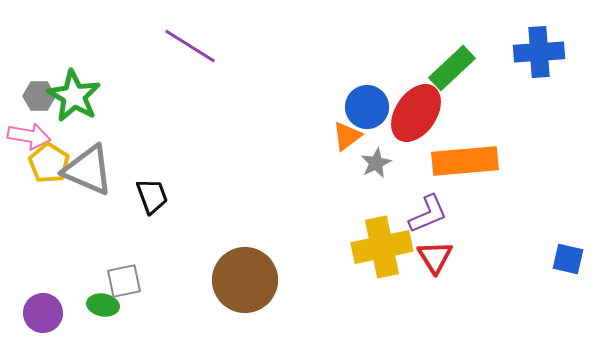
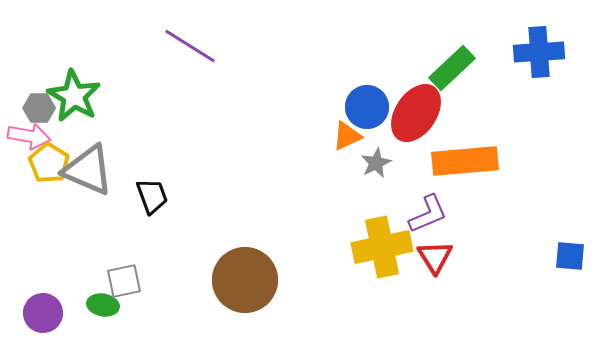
gray hexagon: moved 12 px down
orange triangle: rotated 12 degrees clockwise
blue square: moved 2 px right, 3 px up; rotated 8 degrees counterclockwise
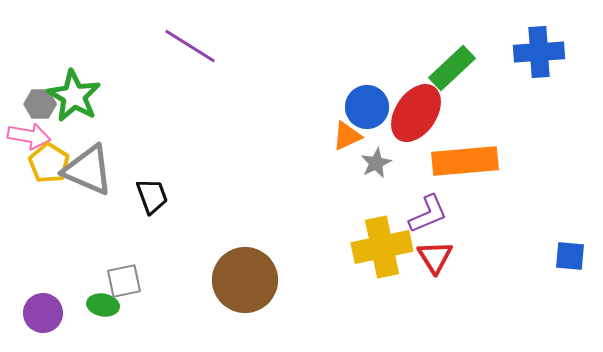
gray hexagon: moved 1 px right, 4 px up
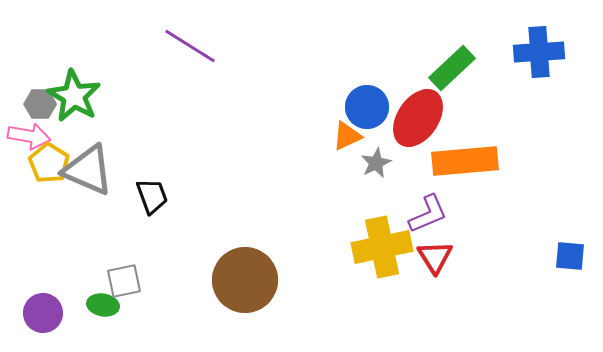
red ellipse: moved 2 px right, 5 px down
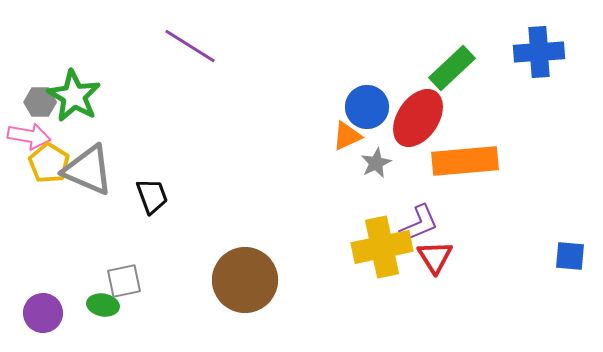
gray hexagon: moved 2 px up
purple L-shape: moved 9 px left, 10 px down
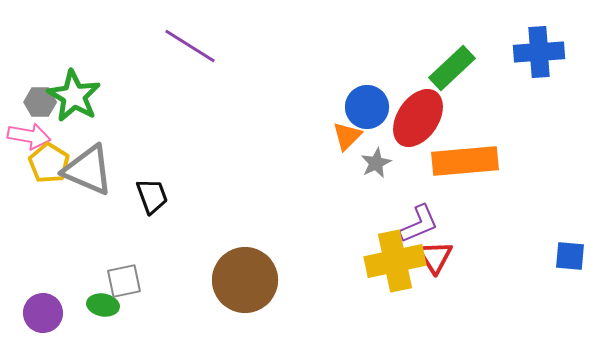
orange triangle: rotated 20 degrees counterclockwise
yellow cross: moved 13 px right, 14 px down
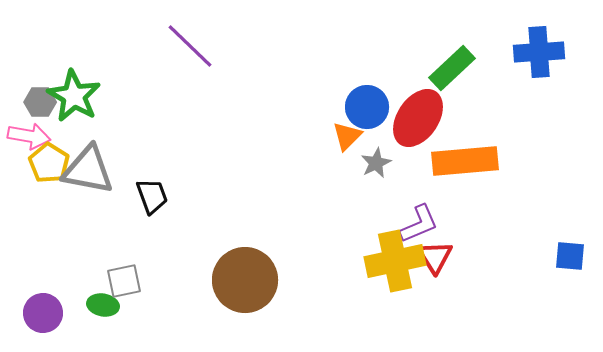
purple line: rotated 12 degrees clockwise
gray triangle: rotated 12 degrees counterclockwise
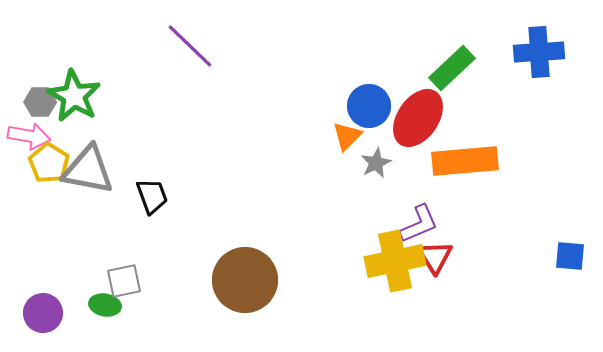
blue circle: moved 2 px right, 1 px up
green ellipse: moved 2 px right
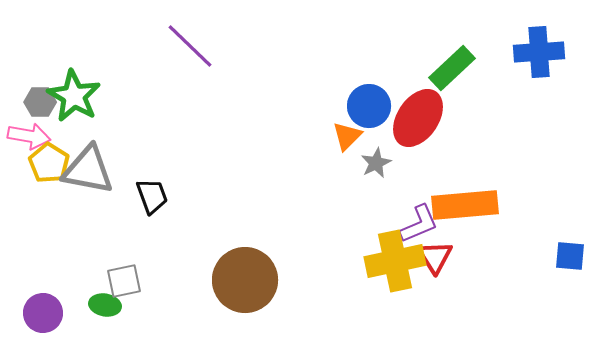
orange rectangle: moved 44 px down
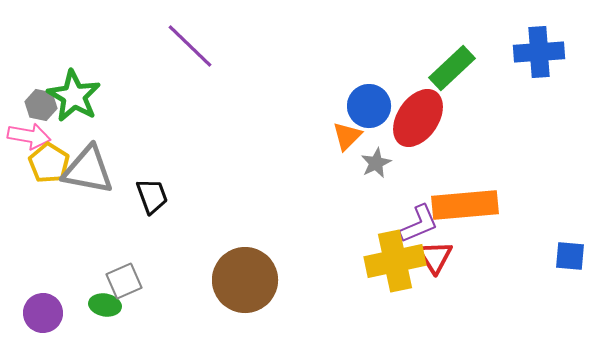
gray hexagon: moved 1 px right, 3 px down; rotated 12 degrees clockwise
gray square: rotated 12 degrees counterclockwise
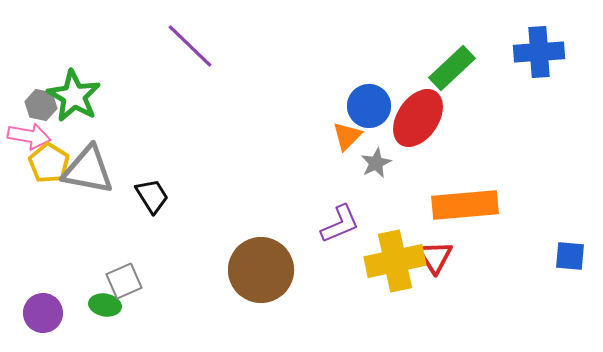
black trapezoid: rotated 12 degrees counterclockwise
purple L-shape: moved 79 px left
brown circle: moved 16 px right, 10 px up
